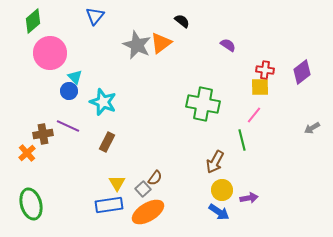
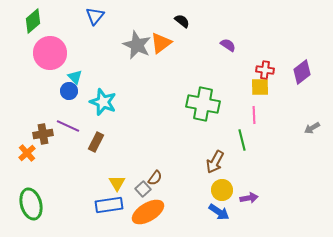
pink line: rotated 42 degrees counterclockwise
brown rectangle: moved 11 px left
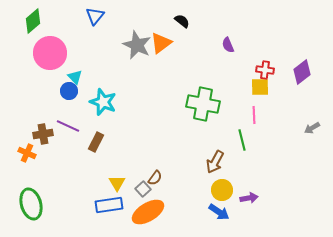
purple semicircle: rotated 147 degrees counterclockwise
orange cross: rotated 24 degrees counterclockwise
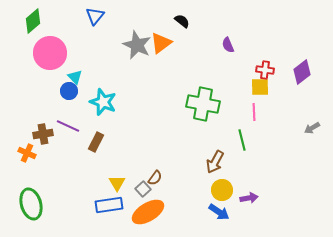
pink line: moved 3 px up
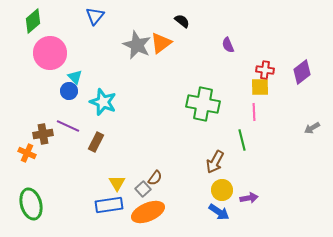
orange ellipse: rotated 8 degrees clockwise
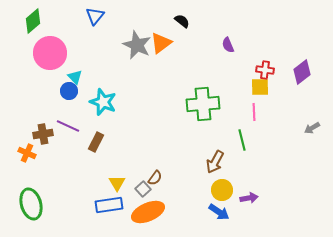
green cross: rotated 16 degrees counterclockwise
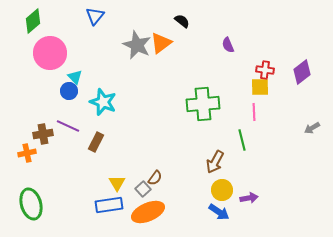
orange cross: rotated 36 degrees counterclockwise
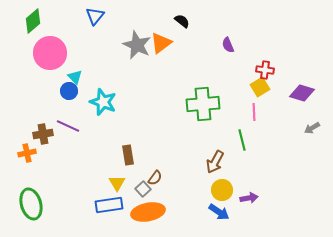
purple diamond: moved 21 px down; rotated 55 degrees clockwise
yellow square: rotated 30 degrees counterclockwise
brown rectangle: moved 32 px right, 13 px down; rotated 36 degrees counterclockwise
orange ellipse: rotated 12 degrees clockwise
